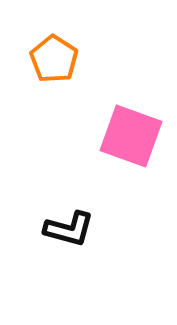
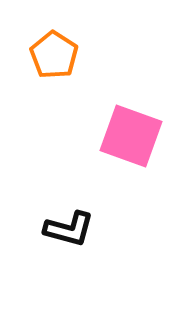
orange pentagon: moved 4 px up
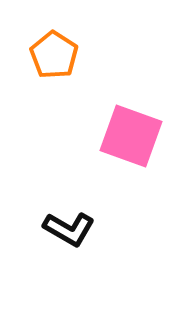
black L-shape: rotated 15 degrees clockwise
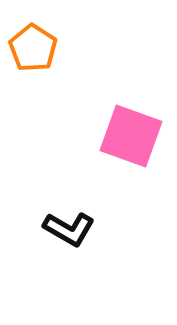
orange pentagon: moved 21 px left, 7 px up
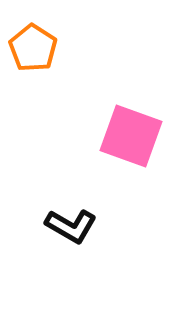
black L-shape: moved 2 px right, 3 px up
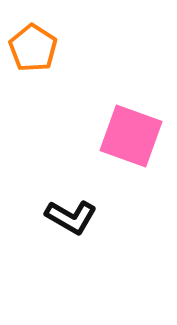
black L-shape: moved 9 px up
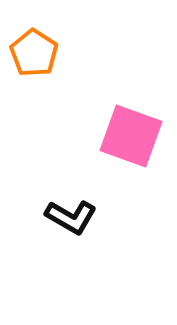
orange pentagon: moved 1 px right, 5 px down
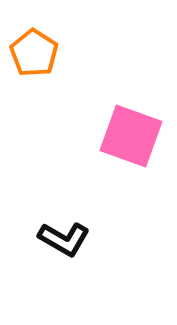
black L-shape: moved 7 px left, 22 px down
